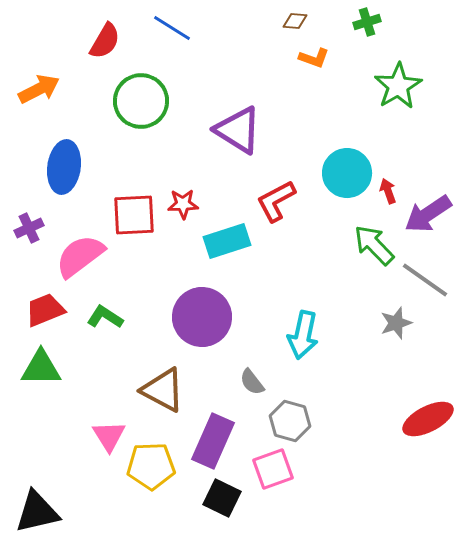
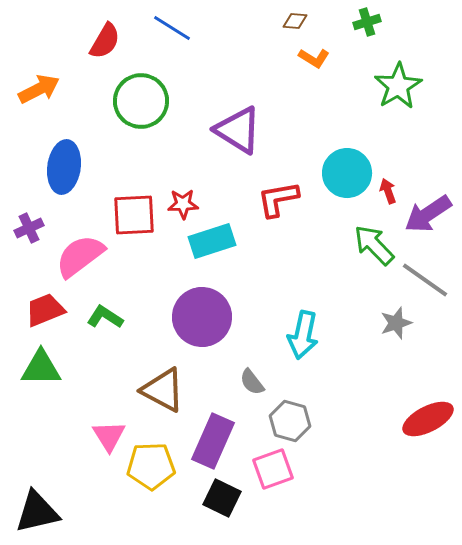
orange L-shape: rotated 12 degrees clockwise
red L-shape: moved 2 px right, 2 px up; rotated 18 degrees clockwise
cyan rectangle: moved 15 px left
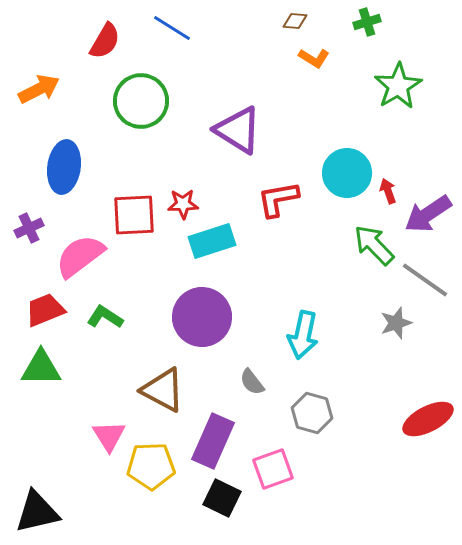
gray hexagon: moved 22 px right, 8 px up
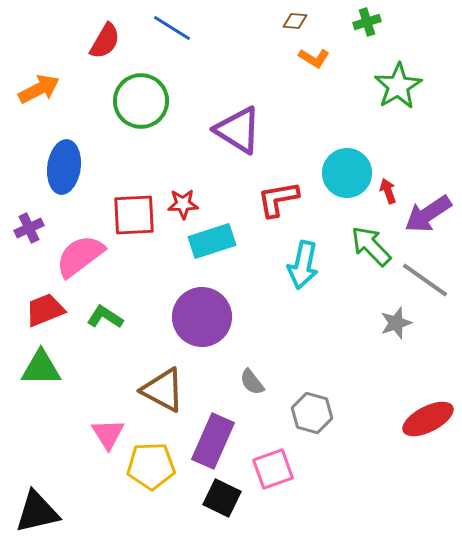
green arrow: moved 3 px left, 1 px down
cyan arrow: moved 70 px up
pink triangle: moved 1 px left, 2 px up
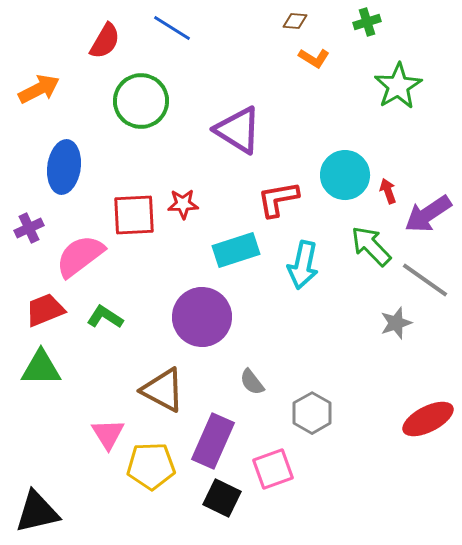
cyan circle: moved 2 px left, 2 px down
cyan rectangle: moved 24 px right, 9 px down
gray hexagon: rotated 15 degrees clockwise
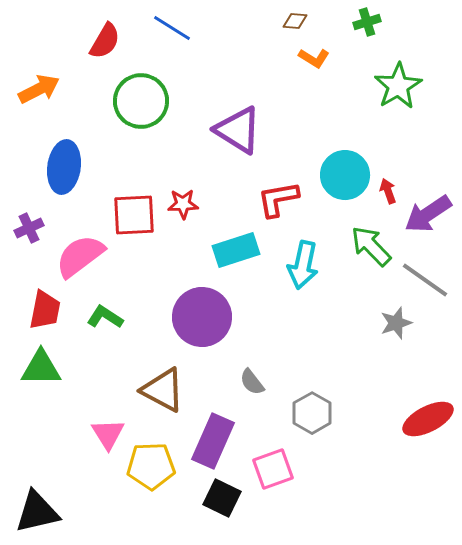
red trapezoid: rotated 123 degrees clockwise
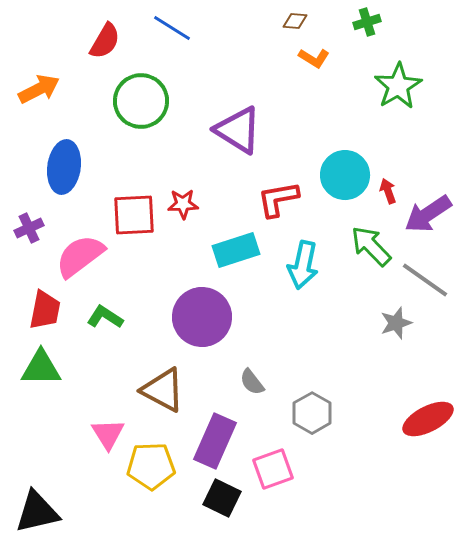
purple rectangle: moved 2 px right
